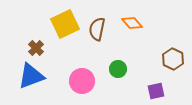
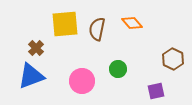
yellow square: rotated 20 degrees clockwise
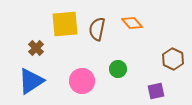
blue triangle: moved 5 px down; rotated 12 degrees counterclockwise
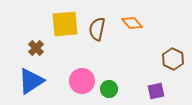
green circle: moved 9 px left, 20 px down
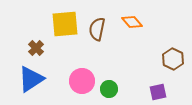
orange diamond: moved 1 px up
blue triangle: moved 2 px up
purple square: moved 2 px right, 1 px down
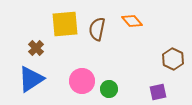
orange diamond: moved 1 px up
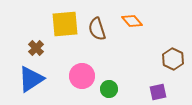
brown semicircle: rotated 30 degrees counterclockwise
pink circle: moved 5 px up
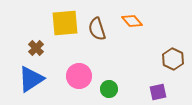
yellow square: moved 1 px up
pink circle: moved 3 px left
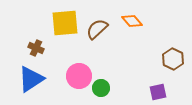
brown semicircle: rotated 65 degrees clockwise
brown cross: rotated 21 degrees counterclockwise
green circle: moved 8 px left, 1 px up
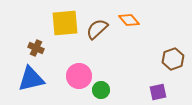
orange diamond: moved 3 px left, 1 px up
brown hexagon: rotated 15 degrees clockwise
blue triangle: rotated 20 degrees clockwise
green circle: moved 2 px down
